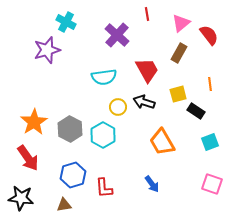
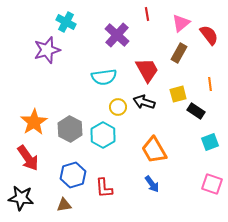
orange trapezoid: moved 8 px left, 8 px down
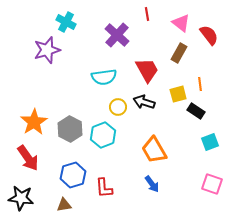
pink triangle: rotated 42 degrees counterclockwise
orange line: moved 10 px left
cyan hexagon: rotated 10 degrees clockwise
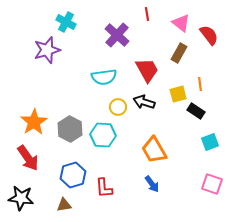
cyan hexagon: rotated 25 degrees clockwise
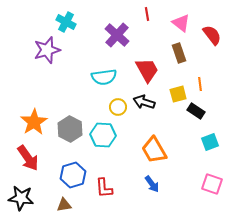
red semicircle: moved 3 px right
brown rectangle: rotated 48 degrees counterclockwise
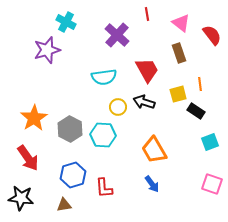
orange star: moved 4 px up
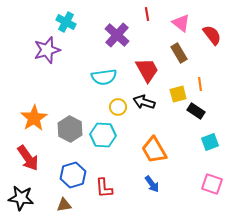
brown rectangle: rotated 12 degrees counterclockwise
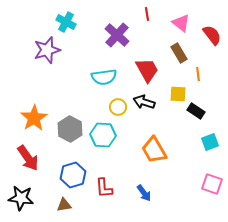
orange line: moved 2 px left, 10 px up
yellow square: rotated 18 degrees clockwise
blue arrow: moved 8 px left, 9 px down
